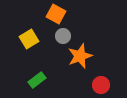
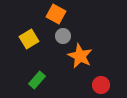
orange star: rotated 25 degrees counterclockwise
green rectangle: rotated 12 degrees counterclockwise
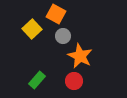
yellow square: moved 3 px right, 10 px up; rotated 12 degrees counterclockwise
red circle: moved 27 px left, 4 px up
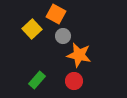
orange star: moved 1 px left, 1 px up; rotated 15 degrees counterclockwise
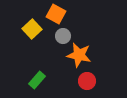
red circle: moved 13 px right
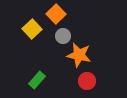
orange square: rotated 18 degrees clockwise
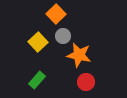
yellow square: moved 6 px right, 13 px down
red circle: moved 1 px left, 1 px down
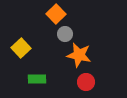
gray circle: moved 2 px right, 2 px up
yellow square: moved 17 px left, 6 px down
green rectangle: moved 1 px up; rotated 48 degrees clockwise
